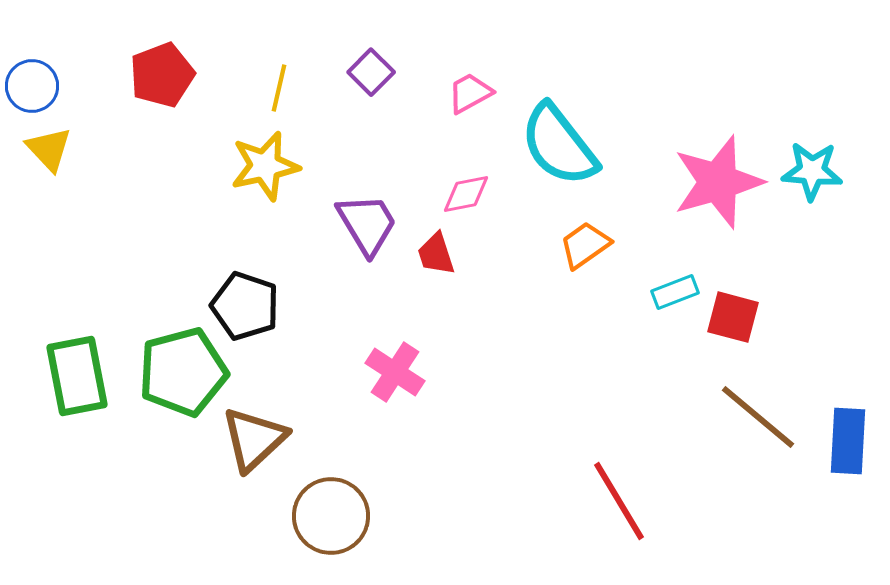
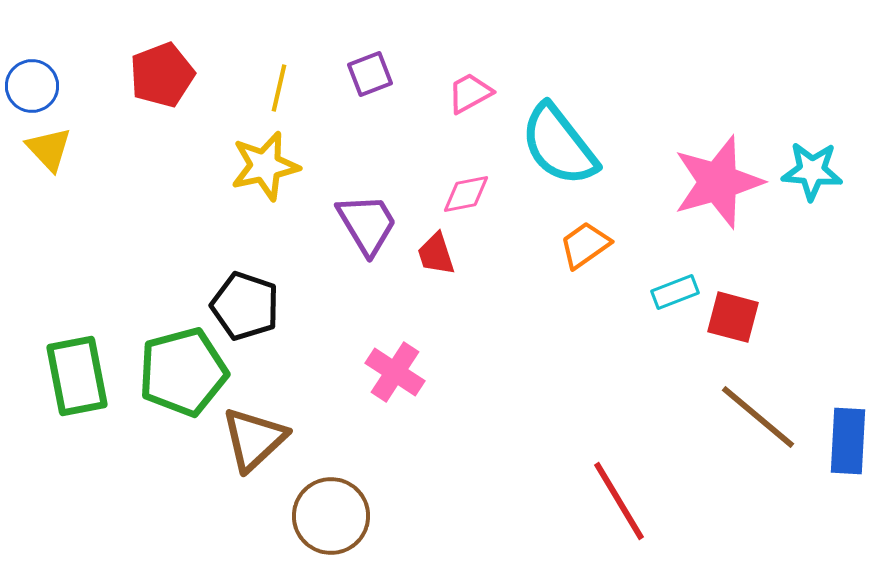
purple square: moved 1 px left, 2 px down; rotated 24 degrees clockwise
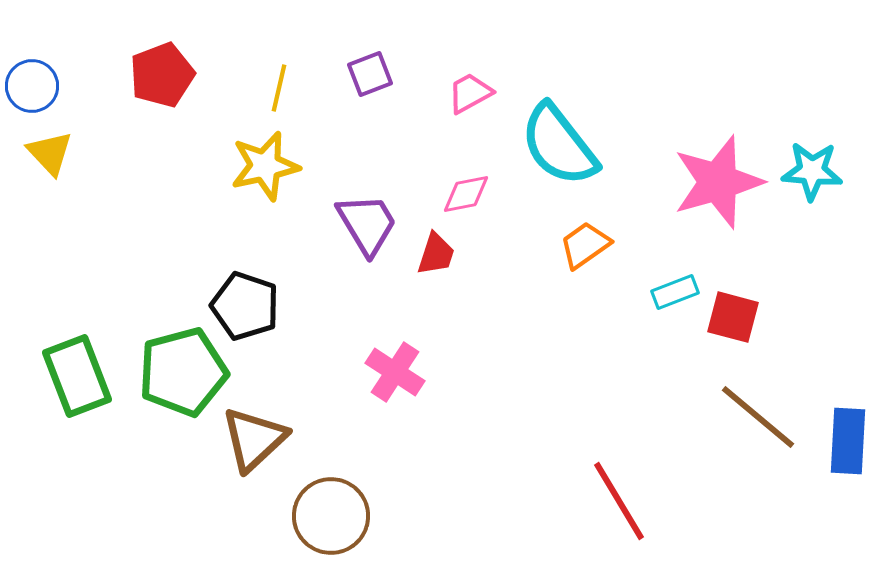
yellow triangle: moved 1 px right, 4 px down
red trapezoid: rotated 144 degrees counterclockwise
green rectangle: rotated 10 degrees counterclockwise
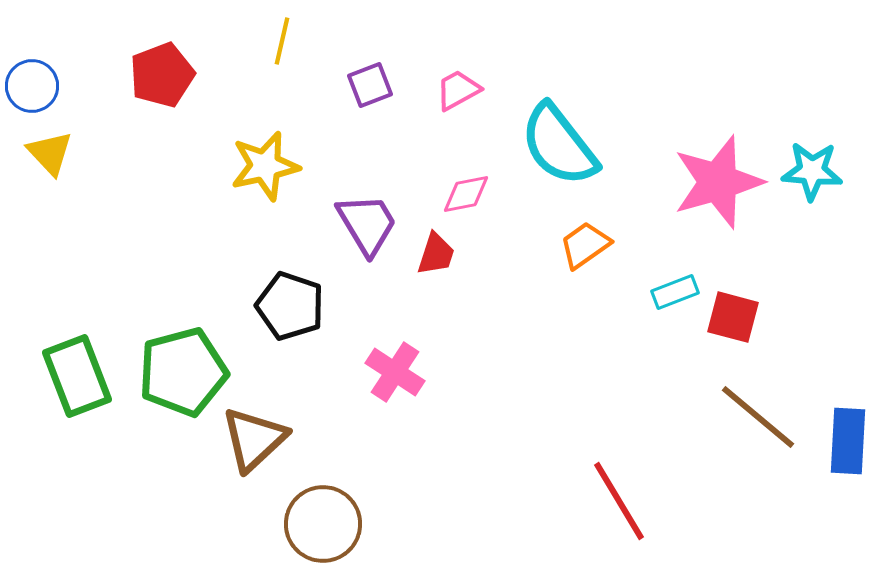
purple square: moved 11 px down
yellow line: moved 3 px right, 47 px up
pink trapezoid: moved 12 px left, 3 px up
black pentagon: moved 45 px right
brown circle: moved 8 px left, 8 px down
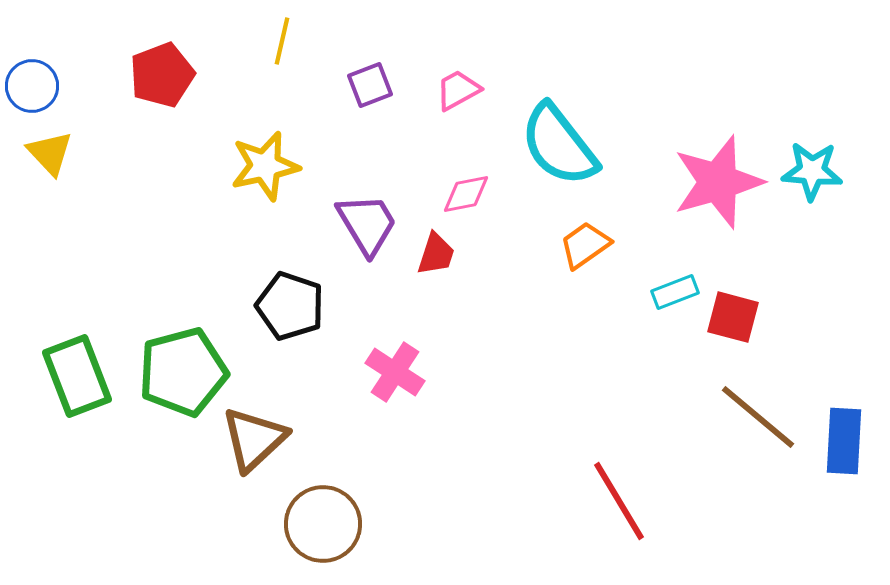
blue rectangle: moved 4 px left
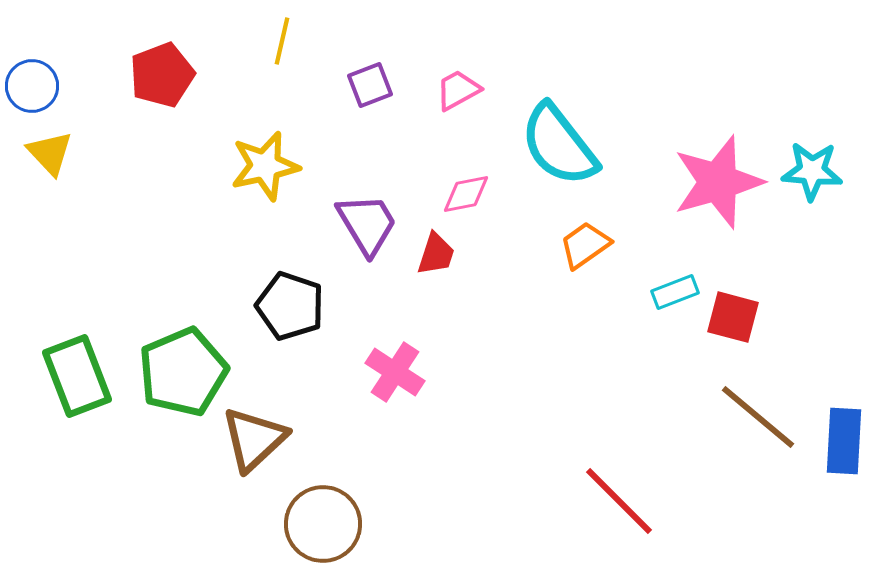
green pentagon: rotated 8 degrees counterclockwise
red line: rotated 14 degrees counterclockwise
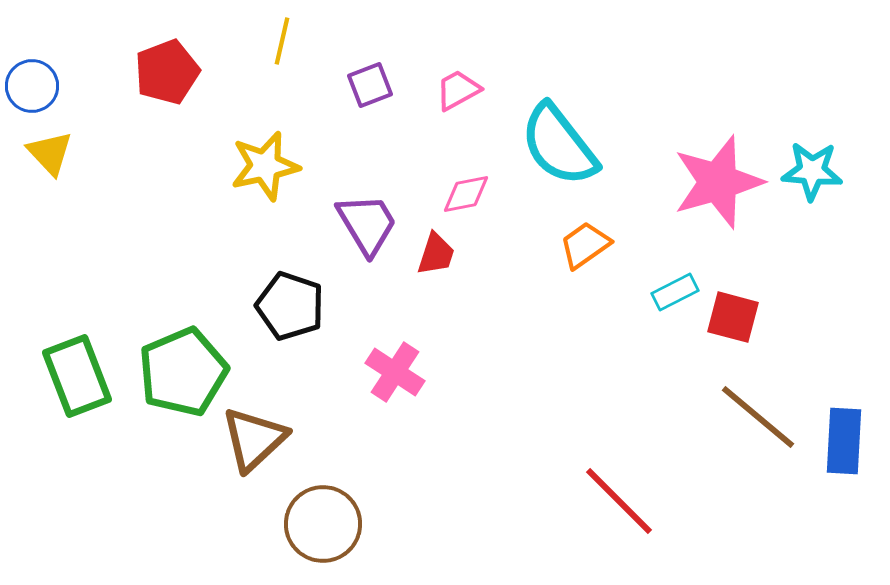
red pentagon: moved 5 px right, 3 px up
cyan rectangle: rotated 6 degrees counterclockwise
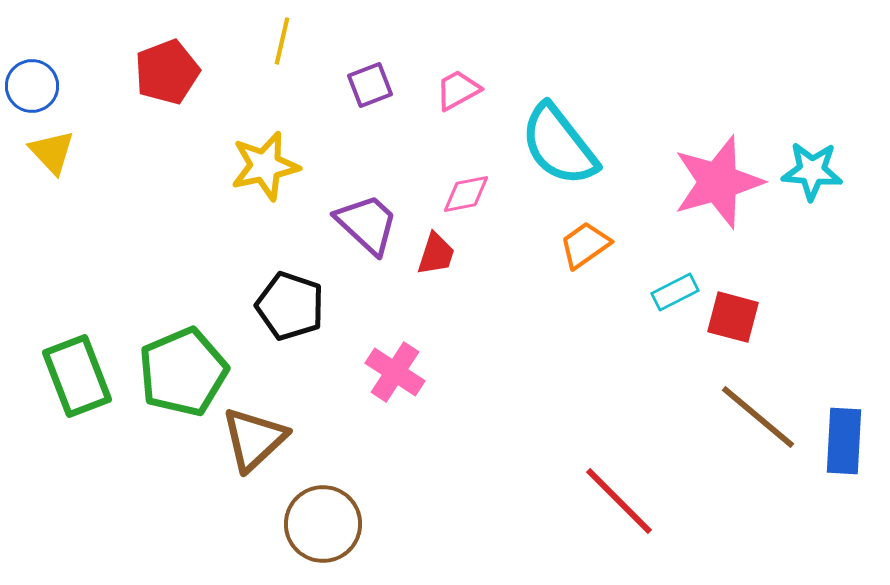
yellow triangle: moved 2 px right, 1 px up
purple trapezoid: rotated 16 degrees counterclockwise
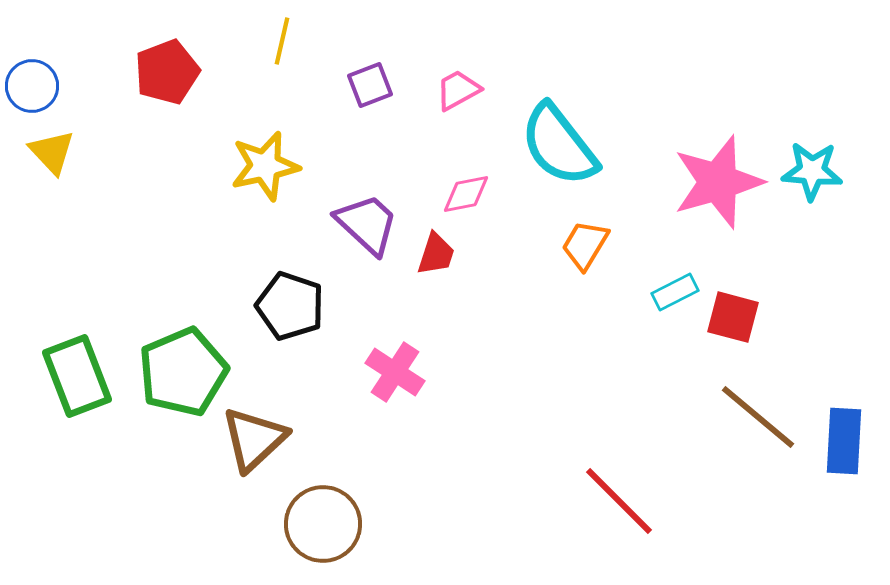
orange trapezoid: rotated 24 degrees counterclockwise
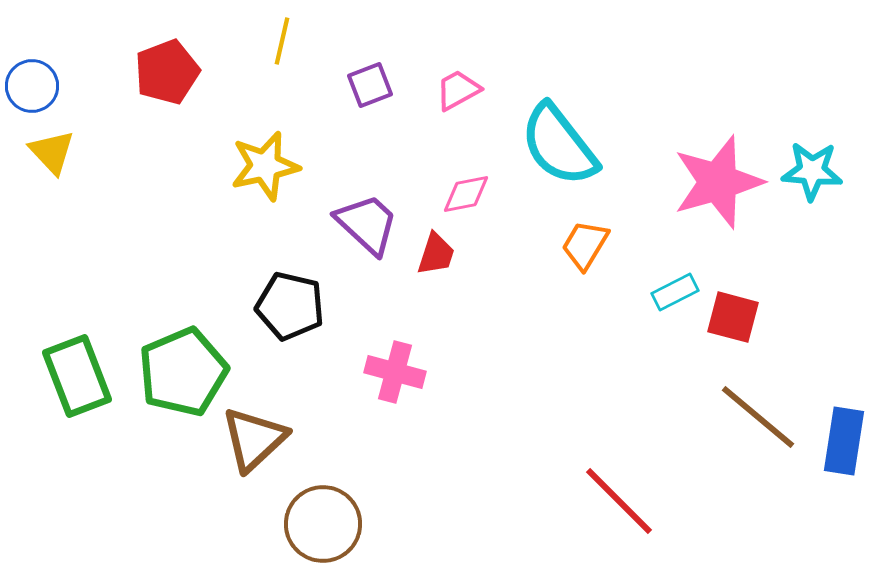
black pentagon: rotated 6 degrees counterclockwise
pink cross: rotated 18 degrees counterclockwise
blue rectangle: rotated 6 degrees clockwise
